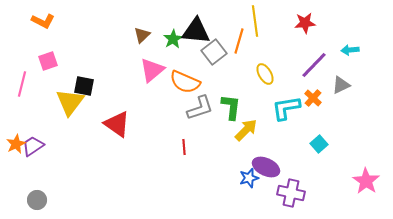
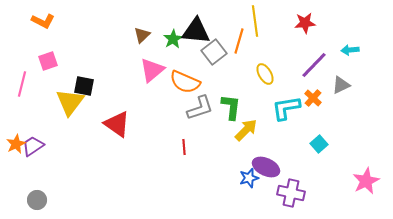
pink star: rotated 12 degrees clockwise
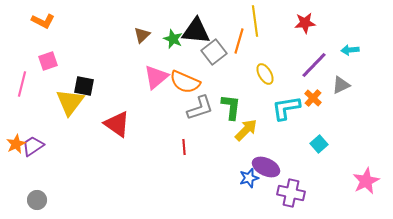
green star: rotated 18 degrees counterclockwise
pink triangle: moved 4 px right, 7 px down
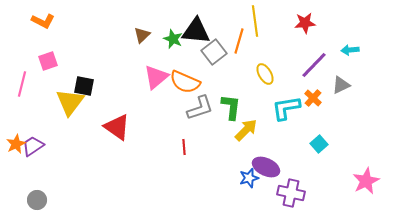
red triangle: moved 3 px down
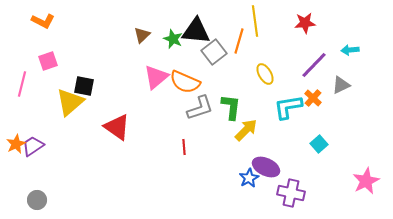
yellow triangle: rotated 12 degrees clockwise
cyan L-shape: moved 2 px right, 1 px up
blue star: rotated 12 degrees counterclockwise
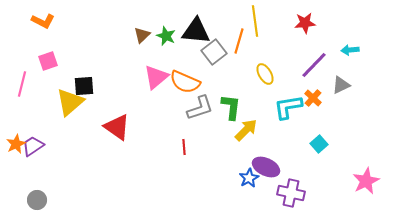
green star: moved 7 px left, 3 px up
black square: rotated 15 degrees counterclockwise
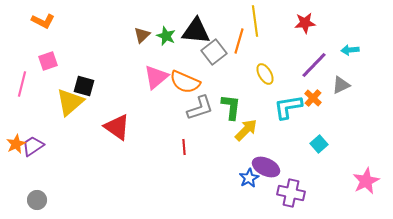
black square: rotated 20 degrees clockwise
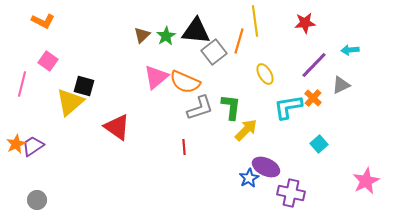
green star: rotated 18 degrees clockwise
pink square: rotated 36 degrees counterclockwise
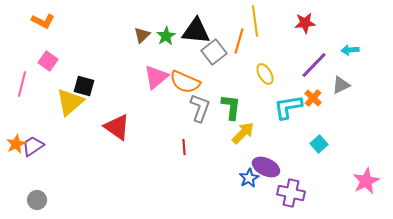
gray L-shape: rotated 52 degrees counterclockwise
yellow arrow: moved 3 px left, 3 px down
